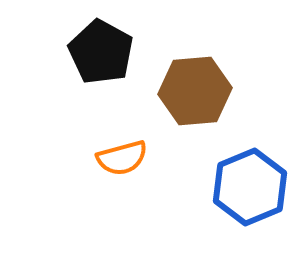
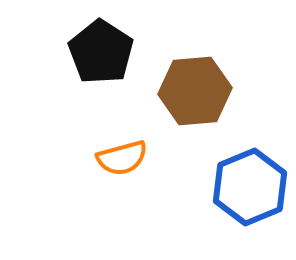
black pentagon: rotated 4 degrees clockwise
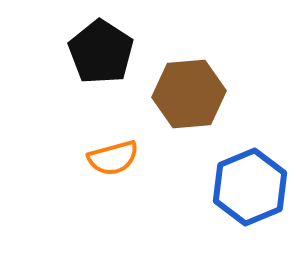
brown hexagon: moved 6 px left, 3 px down
orange semicircle: moved 9 px left
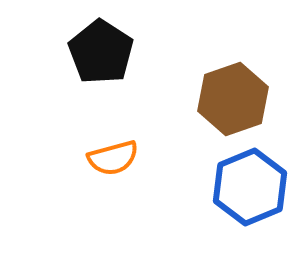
brown hexagon: moved 44 px right, 5 px down; rotated 14 degrees counterclockwise
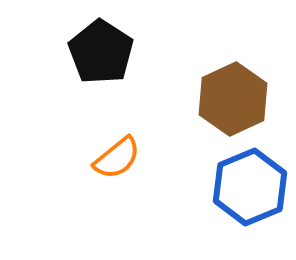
brown hexagon: rotated 6 degrees counterclockwise
orange semicircle: moved 4 px right; rotated 24 degrees counterclockwise
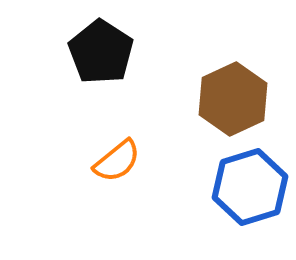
orange semicircle: moved 3 px down
blue hexagon: rotated 6 degrees clockwise
